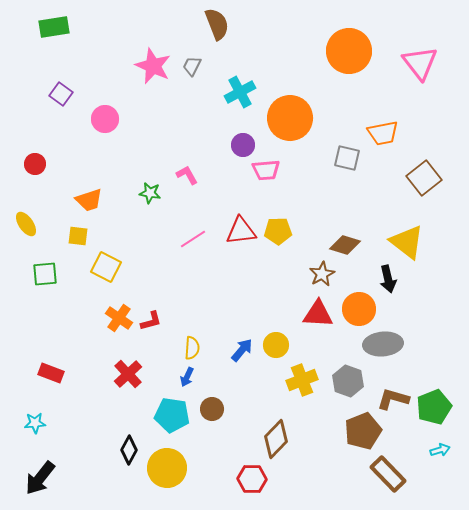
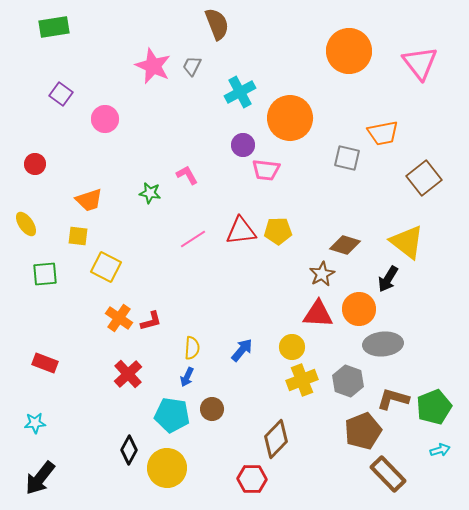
pink trapezoid at (266, 170): rotated 12 degrees clockwise
black arrow at (388, 279): rotated 44 degrees clockwise
yellow circle at (276, 345): moved 16 px right, 2 px down
red rectangle at (51, 373): moved 6 px left, 10 px up
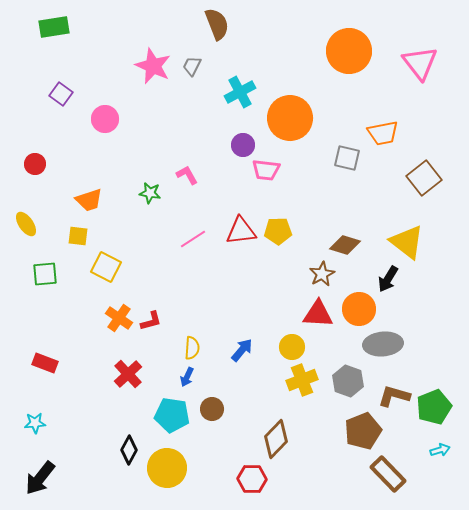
brown L-shape at (393, 399): moved 1 px right, 3 px up
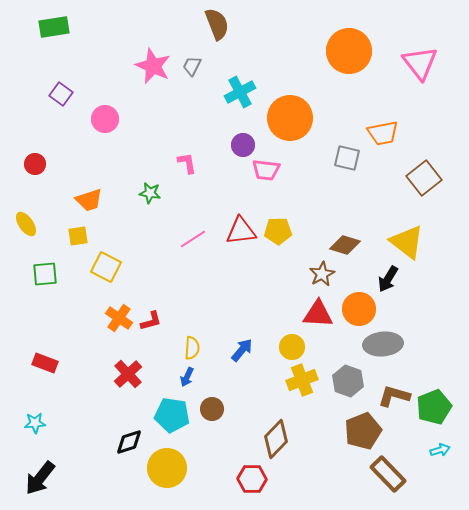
pink L-shape at (187, 175): moved 12 px up; rotated 20 degrees clockwise
yellow square at (78, 236): rotated 15 degrees counterclockwise
black diamond at (129, 450): moved 8 px up; rotated 44 degrees clockwise
